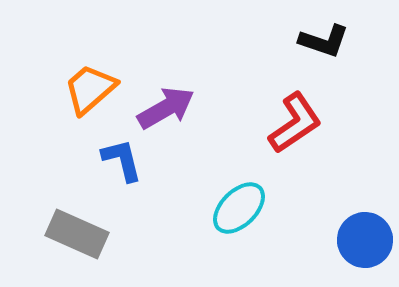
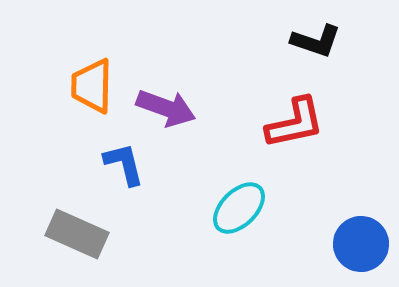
black L-shape: moved 8 px left
orange trapezoid: moved 2 px right, 3 px up; rotated 48 degrees counterclockwise
purple arrow: rotated 50 degrees clockwise
red L-shape: rotated 22 degrees clockwise
blue L-shape: moved 2 px right, 4 px down
blue circle: moved 4 px left, 4 px down
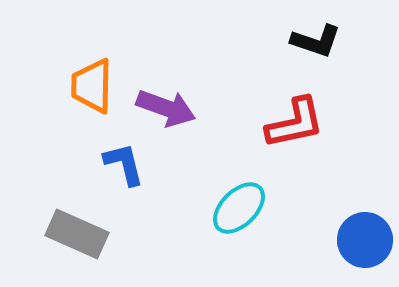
blue circle: moved 4 px right, 4 px up
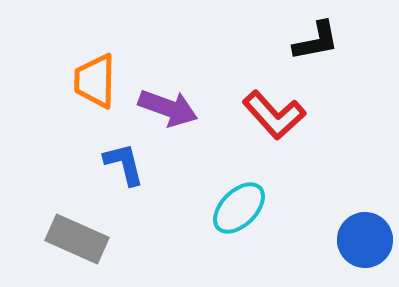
black L-shape: rotated 30 degrees counterclockwise
orange trapezoid: moved 3 px right, 5 px up
purple arrow: moved 2 px right
red L-shape: moved 21 px left, 8 px up; rotated 60 degrees clockwise
gray rectangle: moved 5 px down
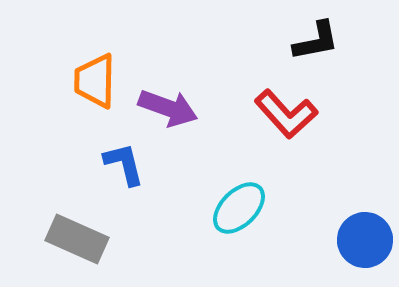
red L-shape: moved 12 px right, 1 px up
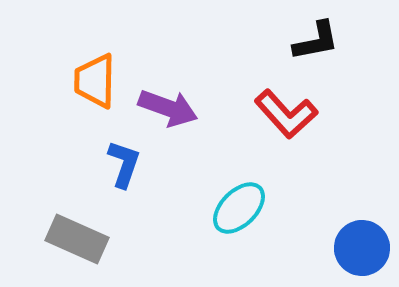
blue L-shape: rotated 33 degrees clockwise
blue circle: moved 3 px left, 8 px down
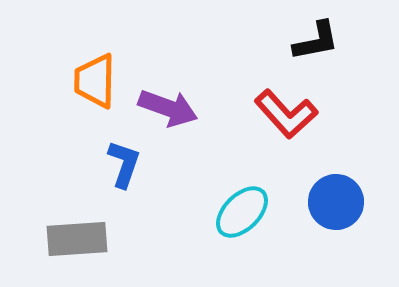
cyan ellipse: moved 3 px right, 4 px down
gray rectangle: rotated 28 degrees counterclockwise
blue circle: moved 26 px left, 46 px up
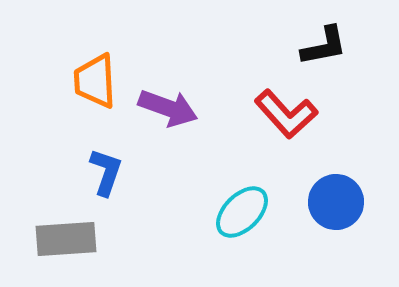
black L-shape: moved 8 px right, 5 px down
orange trapezoid: rotated 4 degrees counterclockwise
blue L-shape: moved 18 px left, 8 px down
gray rectangle: moved 11 px left
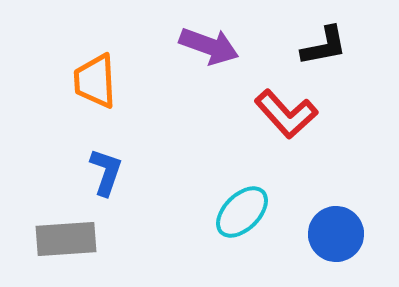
purple arrow: moved 41 px right, 62 px up
blue circle: moved 32 px down
